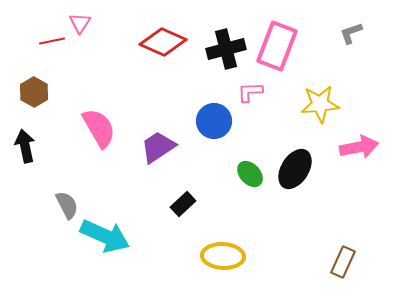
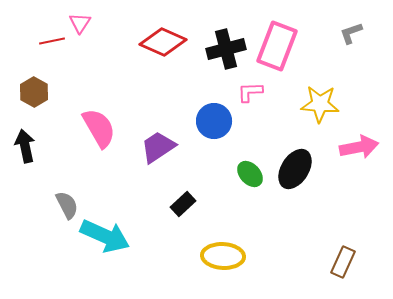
yellow star: rotated 9 degrees clockwise
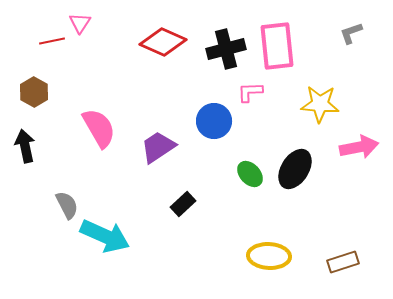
pink rectangle: rotated 27 degrees counterclockwise
yellow ellipse: moved 46 px right
brown rectangle: rotated 48 degrees clockwise
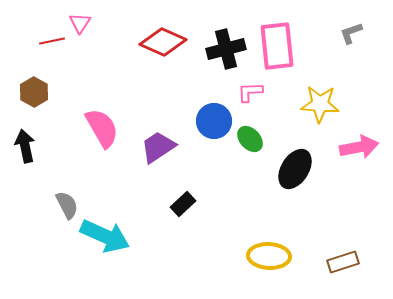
pink semicircle: moved 3 px right
green ellipse: moved 35 px up
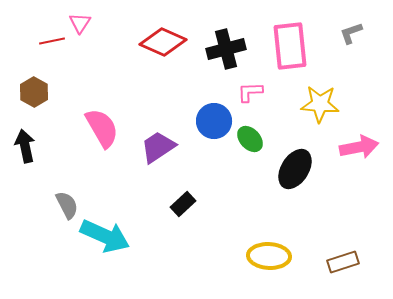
pink rectangle: moved 13 px right
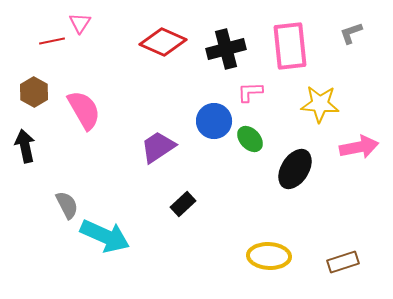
pink semicircle: moved 18 px left, 18 px up
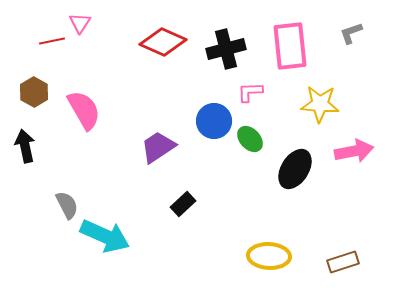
pink arrow: moved 5 px left, 4 px down
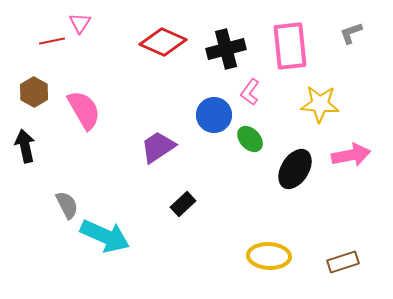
pink L-shape: rotated 52 degrees counterclockwise
blue circle: moved 6 px up
pink arrow: moved 3 px left, 4 px down
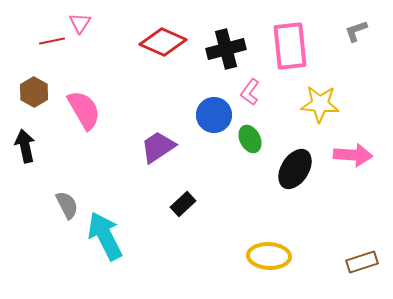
gray L-shape: moved 5 px right, 2 px up
green ellipse: rotated 16 degrees clockwise
pink arrow: moved 2 px right; rotated 15 degrees clockwise
cyan arrow: rotated 141 degrees counterclockwise
brown rectangle: moved 19 px right
